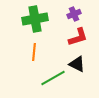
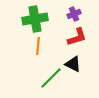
red L-shape: moved 1 px left
orange line: moved 4 px right, 6 px up
black triangle: moved 4 px left
green line: moved 2 px left; rotated 15 degrees counterclockwise
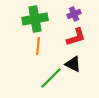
red L-shape: moved 1 px left
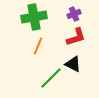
green cross: moved 1 px left, 2 px up
orange line: rotated 18 degrees clockwise
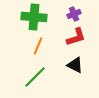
green cross: rotated 15 degrees clockwise
black triangle: moved 2 px right, 1 px down
green line: moved 16 px left, 1 px up
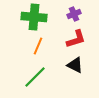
red L-shape: moved 2 px down
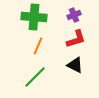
purple cross: moved 1 px down
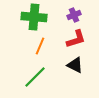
orange line: moved 2 px right
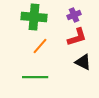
red L-shape: moved 1 px right, 2 px up
orange line: rotated 18 degrees clockwise
black triangle: moved 8 px right, 3 px up
green line: rotated 45 degrees clockwise
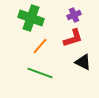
green cross: moved 3 px left, 1 px down; rotated 15 degrees clockwise
red L-shape: moved 4 px left, 1 px down
green line: moved 5 px right, 4 px up; rotated 20 degrees clockwise
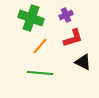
purple cross: moved 8 px left
green line: rotated 15 degrees counterclockwise
